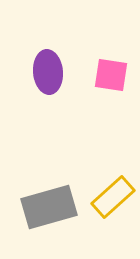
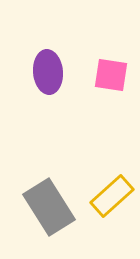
yellow rectangle: moved 1 px left, 1 px up
gray rectangle: rotated 74 degrees clockwise
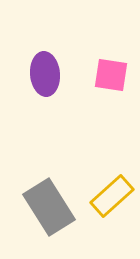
purple ellipse: moved 3 px left, 2 px down
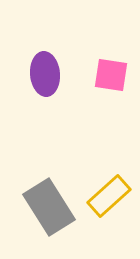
yellow rectangle: moved 3 px left
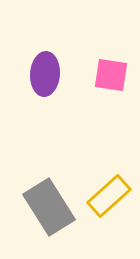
purple ellipse: rotated 9 degrees clockwise
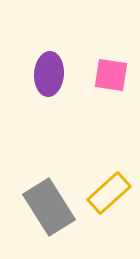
purple ellipse: moved 4 px right
yellow rectangle: moved 3 px up
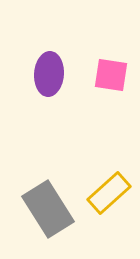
gray rectangle: moved 1 px left, 2 px down
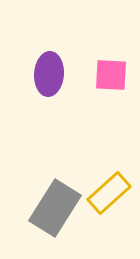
pink square: rotated 6 degrees counterclockwise
gray rectangle: moved 7 px right, 1 px up; rotated 64 degrees clockwise
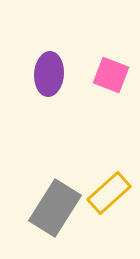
pink square: rotated 18 degrees clockwise
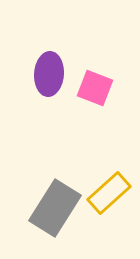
pink square: moved 16 px left, 13 px down
